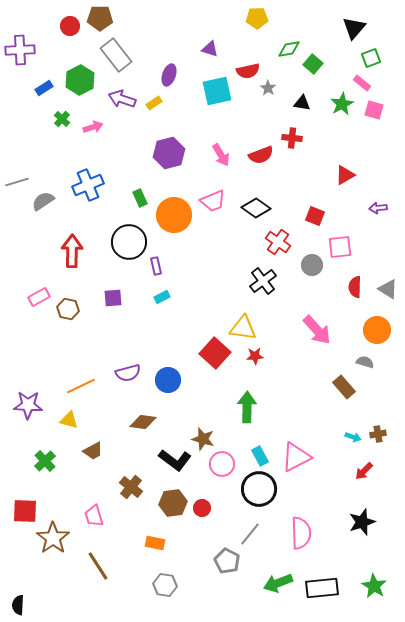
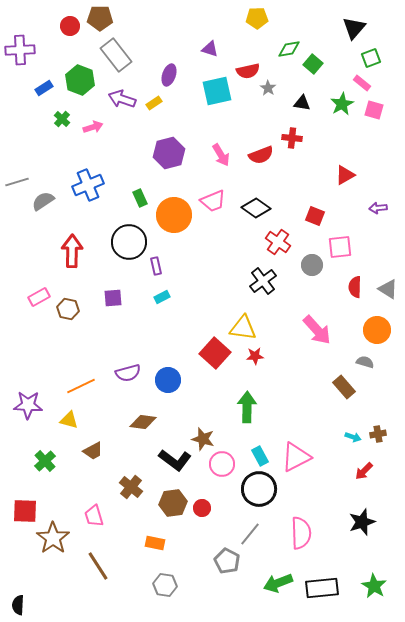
green hexagon at (80, 80): rotated 12 degrees counterclockwise
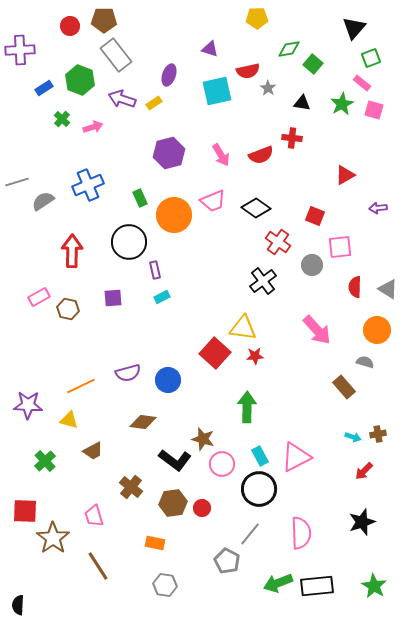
brown pentagon at (100, 18): moved 4 px right, 2 px down
purple rectangle at (156, 266): moved 1 px left, 4 px down
black rectangle at (322, 588): moved 5 px left, 2 px up
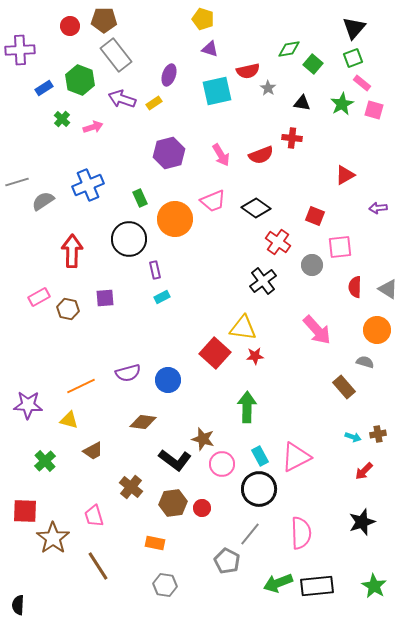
yellow pentagon at (257, 18): moved 54 px left, 1 px down; rotated 20 degrees clockwise
green square at (371, 58): moved 18 px left
orange circle at (174, 215): moved 1 px right, 4 px down
black circle at (129, 242): moved 3 px up
purple square at (113, 298): moved 8 px left
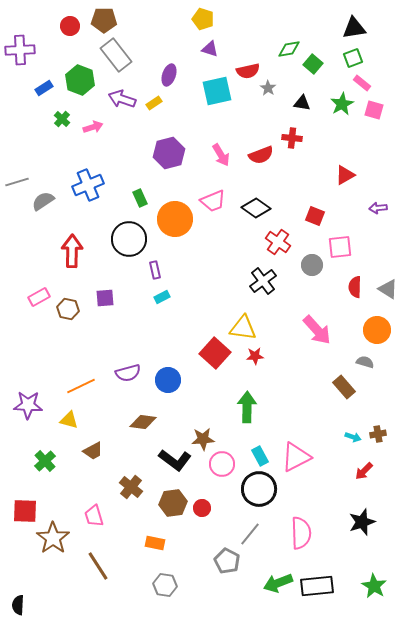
black triangle at (354, 28): rotated 40 degrees clockwise
brown star at (203, 439): rotated 20 degrees counterclockwise
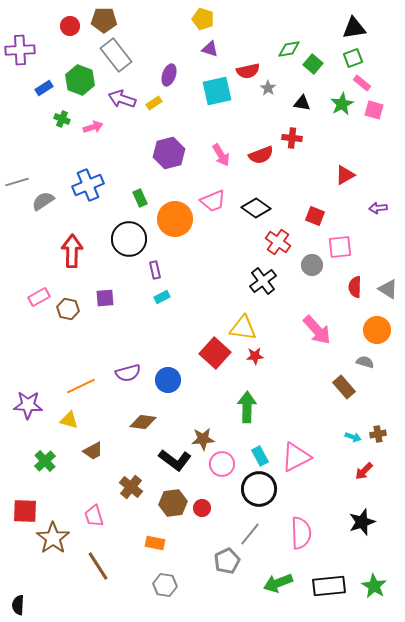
green cross at (62, 119): rotated 21 degrees counterclockwise
gray pentagon at (227, 561): rotated 20 degrees clockwise
black rectangle at (317, 586): moved 12 px right
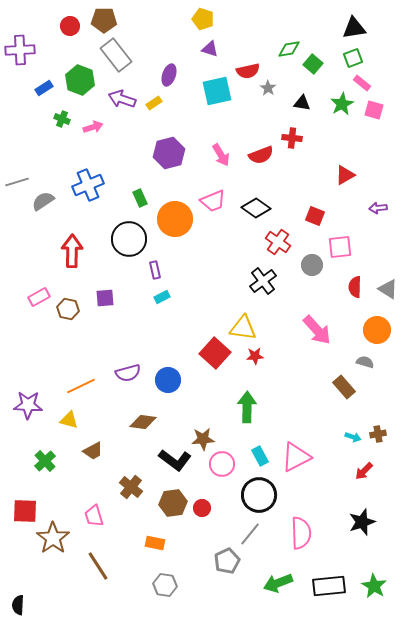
black circle at (259, 489): moved 6 px down
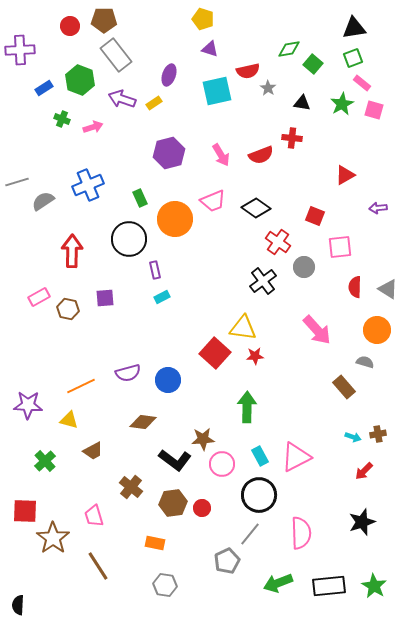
gray circle at (312, 265): moved 8 px left, 2 px down
